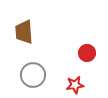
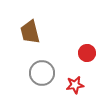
brown trapezoid: moved 6 px right; rotated 10 degrees counterclockwise
gray circle: moved 9 px right, 2 px up
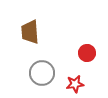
brown trapezoid: rotated 10 degrees clockwise
red star: moved 1 px up
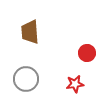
gray circle: moved 16 px left, 6 px down
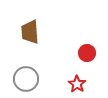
red star: moved 2 px right; rotated 30 degrees counterclockwise
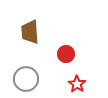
red circle: moved 21 px left, 1 px down
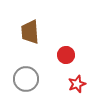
red circle: moved 1 px down
red star: rotated 18 degrees clockwise
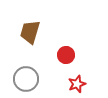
brown trapezoid: rotated 20 degrees clockwise
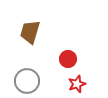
red circle: moved 2 px right, 4 px down
gray circle: moved 1 px right, 2 px down
